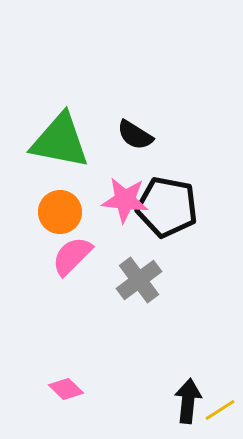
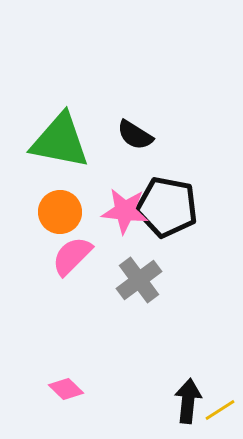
pink star: moved 11 px down
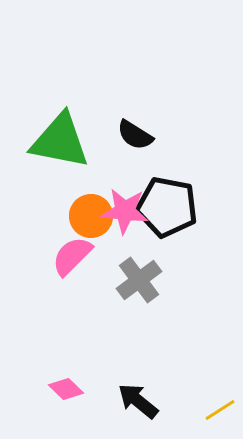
orange circle: moved 31 px right, 4 px down
black arrow: moved 50 px left; rotated 57 degrees counterclockwise
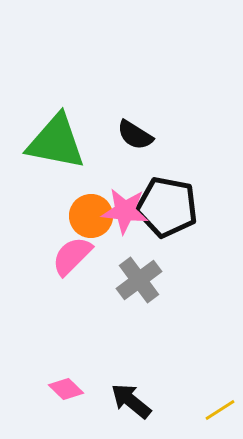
green triangle: moved 4 px left, 1 px down
black arrow: moved 7 px left
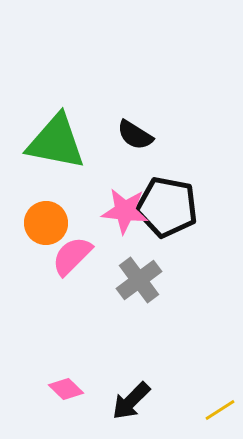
orange circle: moved 45 px left, 7 px down
black arrow: rotated 84 degrees counterclockwise
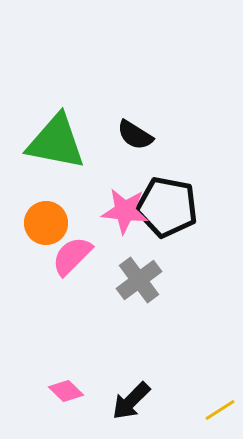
pink diamond: moved 2 px down
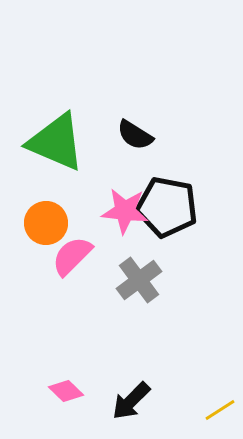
green triangle: rotated 12 degrees clockwise
